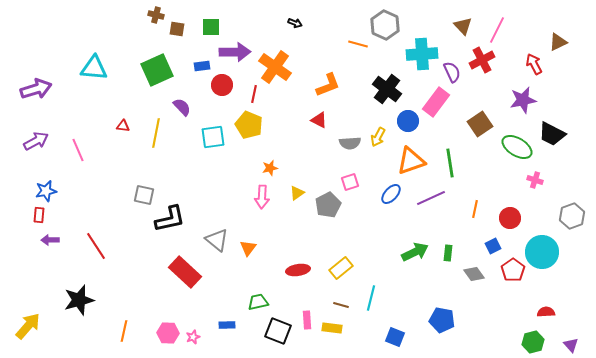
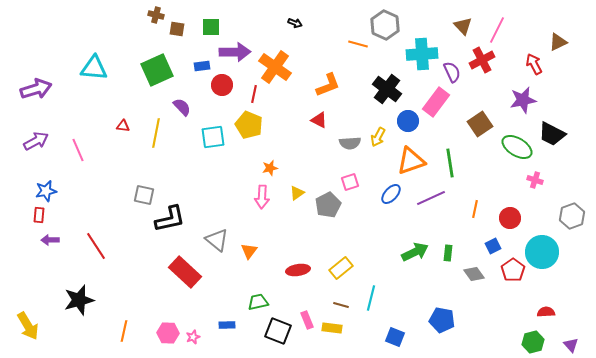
orange triangle at (248, 248): moved 1 px right, 3 px down
pink rectangle at (307, 320): rotated 18 degrees counterclockwise
yellow arrow at (28, 326): rotated 108 degrees clockwise
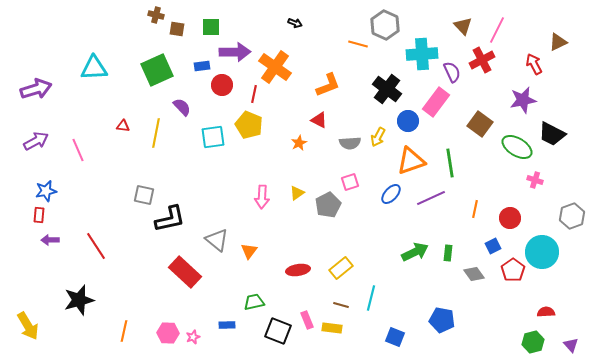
cyan triangle at (94, 68): rotated 8 degrees counterclockwise
brown square at (480, 124): rotated 20 degrees counterclockwise
orange star at (270, 168): moved 29 px right, 25 px up; rotated 14 degrees counterclockwise
green trapezoid at (258, 302): moved 4 px left
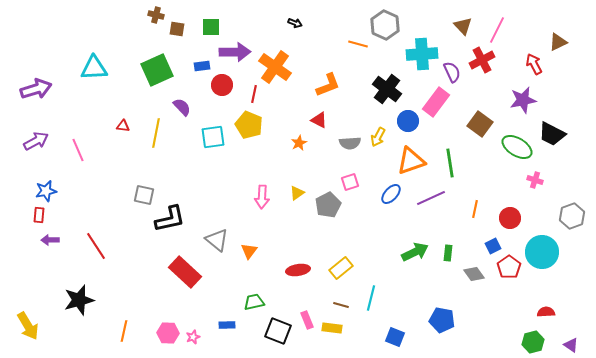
red pentagon at (513, 270): moved 4 px left, 3 px up
purple triangle at (571, 345): rotated 14 degrees counterclockwise
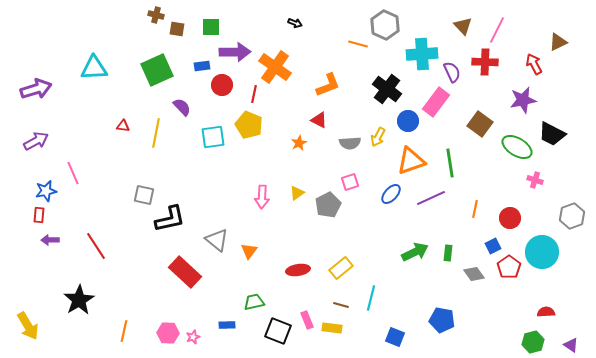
red cross at (482, 60): moved 3 px right, 2 px down; rotated 30 degrees clockwise
pink line at (78, 150): moved 5 px left, 23 px down
black star at (79, 300): rotated 16 degrees counterclockwise
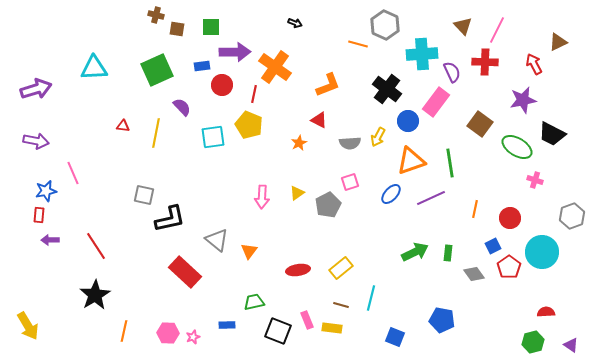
purple arrow at (36, 141): rotated 40 degrees clockwise
black star at (79, 300): moved 16 px right, 5 px up
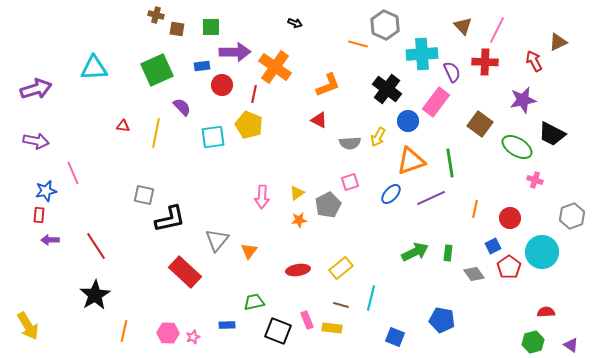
red arrow at (534, 64): moved 3 px up
orange star at (299, 143): moved 77 px down; rotated 21 degrees clockwise
gray triangle at (217, 240): rotated 30 degrees clockwise
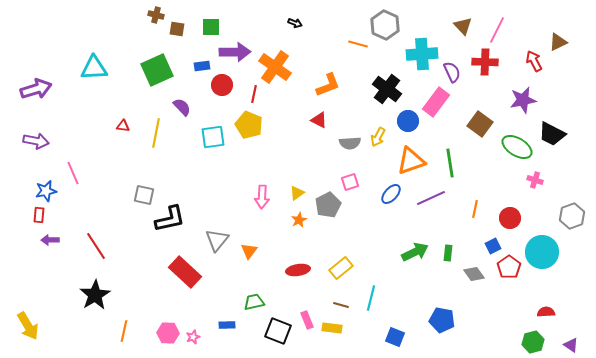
orange star at (299, 220): rotated 21 degrees counterclockwise
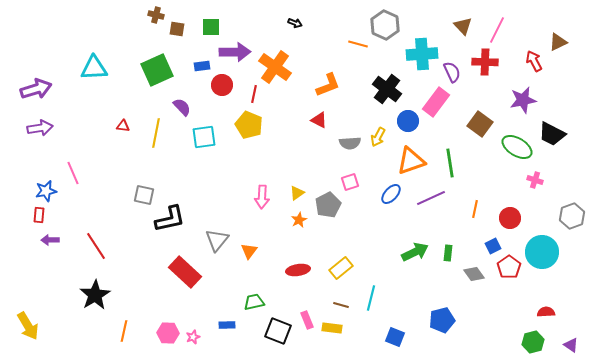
cyan square at (213, 137): moved 9 px left
purple arrow at (36, 141): moved 4 px right, 13 px up; rotated 20 degrees counterclockwise
blue pentagon at (442, 320): rotated 25 degrees counterclockwise
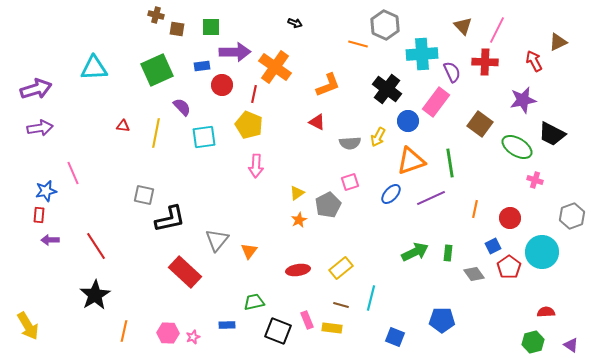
red triangle at (319, 120): moved 2 px left, 2 px down
pink arrow at (262, 197): moved 6 px left, 31 px up
blue pentagon at (442, 320): rotated 15 degrees clockwise
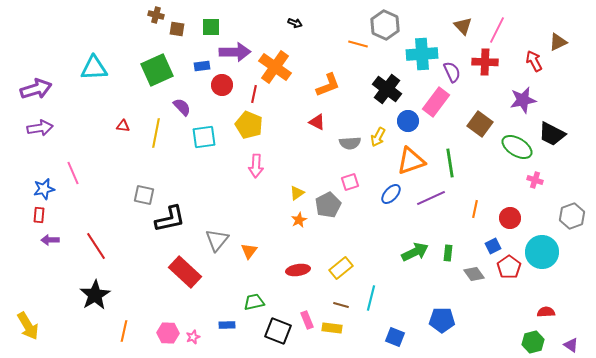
blue star at (46, 191): moved 2 px left, 2 px up
